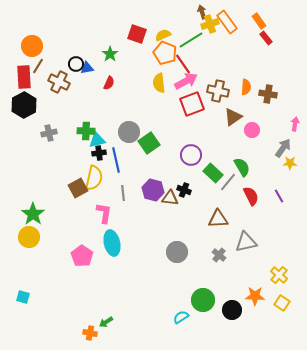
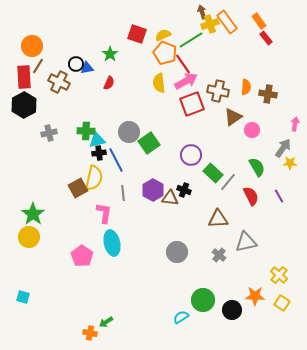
blue line at (116, 160): rotated 15 degrees counterclockwise
green semicircle at (242, 167): moved 15 px right
purple hexagon at (153, 190): rotated 15 degrees clockwise
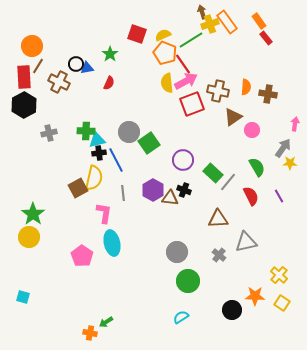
yellow semicircle at (159, 83): moved 8 px right
purple circle at (191, 155): moved 8 px left, 5 px down
green circle at (203, 300): moved 15 px left, 19 px up
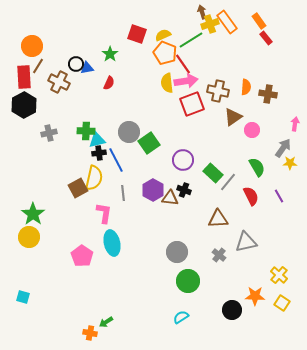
pink arrow at (186, 81): rotated 20 degrees clockwise
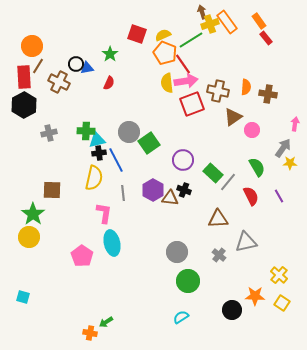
brown square at (78, 188): moved 26 px left, 2 px down; rotated 30 degrees clockwise
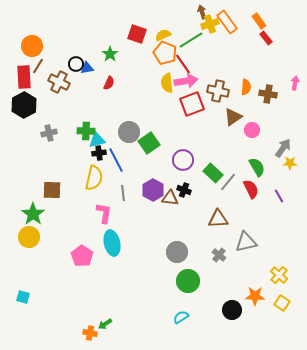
pink arrow at (295, 124): moved 41 px up
red semicircle at (251, 196): moved 7 px up
green arrow at (106, 322): moved 1 px left, 2 px down
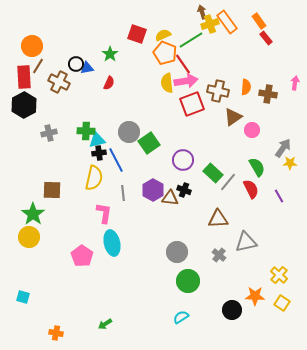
orange cross at (90, 333): moved 34 px left
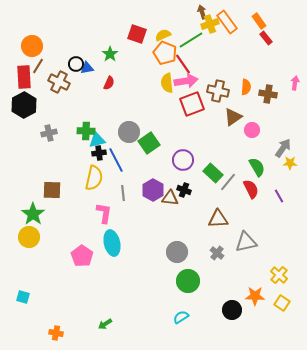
gray cross at (219, 255): moved 2 px left, 2 px up
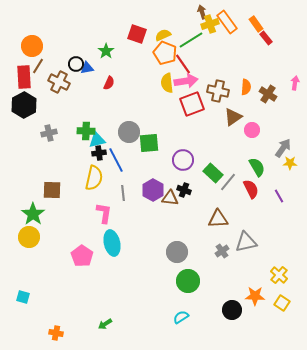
orange rectangle at (259, 21): moved 3 px left, 3 px down
green star at (110, 54): moved 4 px left, 3 px up
brown cross at (268, 94): rotated 24 degrees clockwise
green square at (149, 143): rotated 30 degrees clockwise
gray cross at (217, 253): moved 5 px right, 2 px up; rotated 16 degrees clockwise
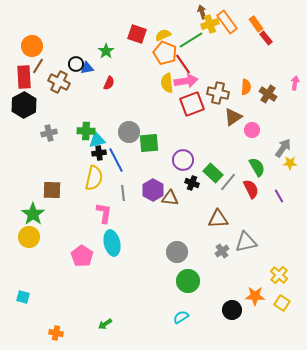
brown cross at (218, 91): moved 2 px down
black cross at (184, 190): moved 8 px right, 7 px up
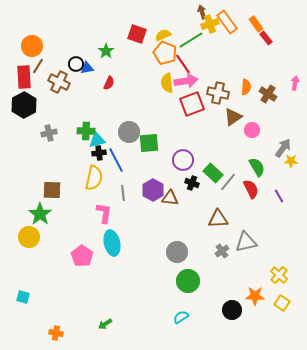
yellow star at (290, 163): moved 1 px right, 2 px up
green star at (33, 214): moved 7 px right
